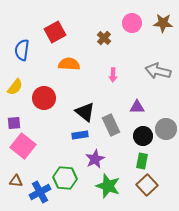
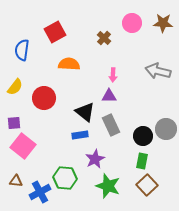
purple triangle: moved 28 px left, 11 px up
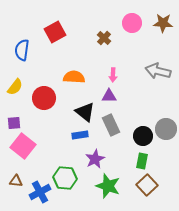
orange semicircle: moved 5 px right, 13 px down
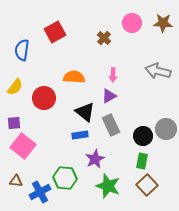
purple triangle: rotated 28 degrees counterclockwise
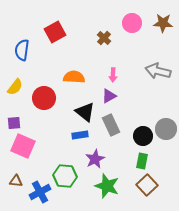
pink square: rotated 15 degrees counterclockwise
green hexagon: moved 2 px up
green star: moved 1 px left
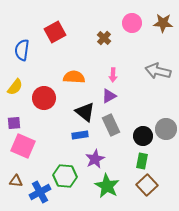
green star: rotated 10 degrees clockwise
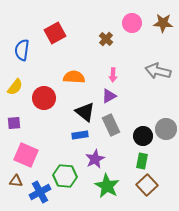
red square: moved 1 px down
brown cross: moved 2 px right, 1 px down
pink square: moved 3 px right, 9 px down
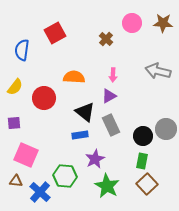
brown square: moved 1 px up
blue cross: rotated 20 degrees counterclockwise
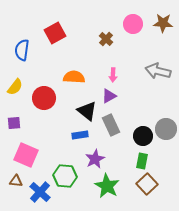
pink circle: moved 1 px right, 1 px down
black triangle: moved 2 px right, 1 px up
